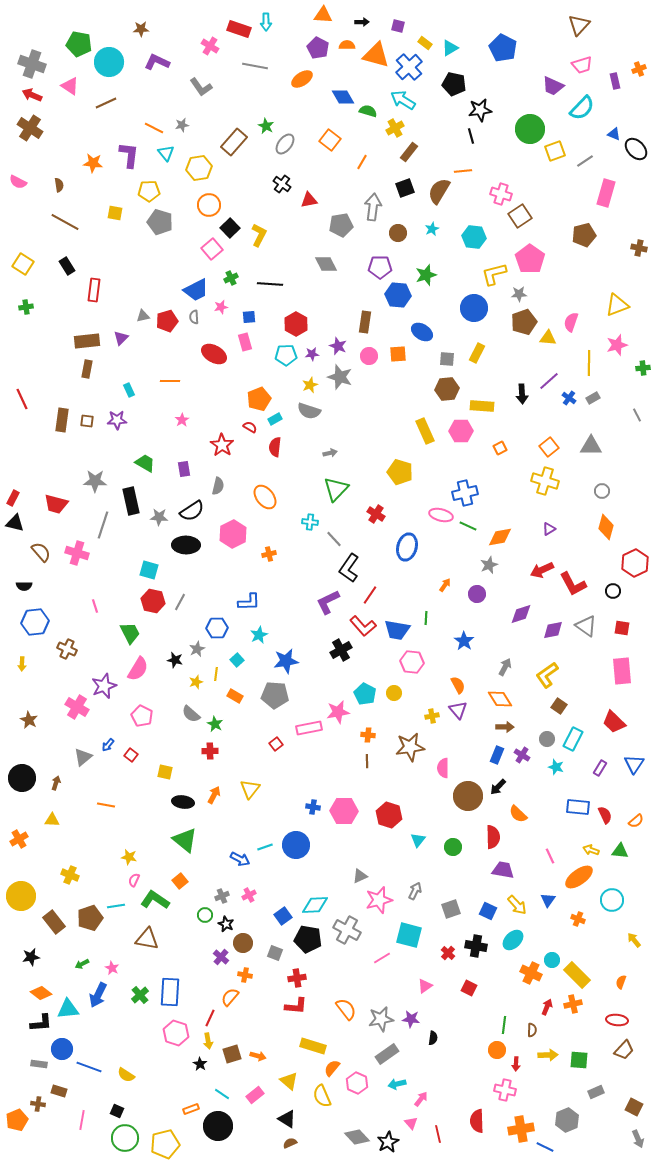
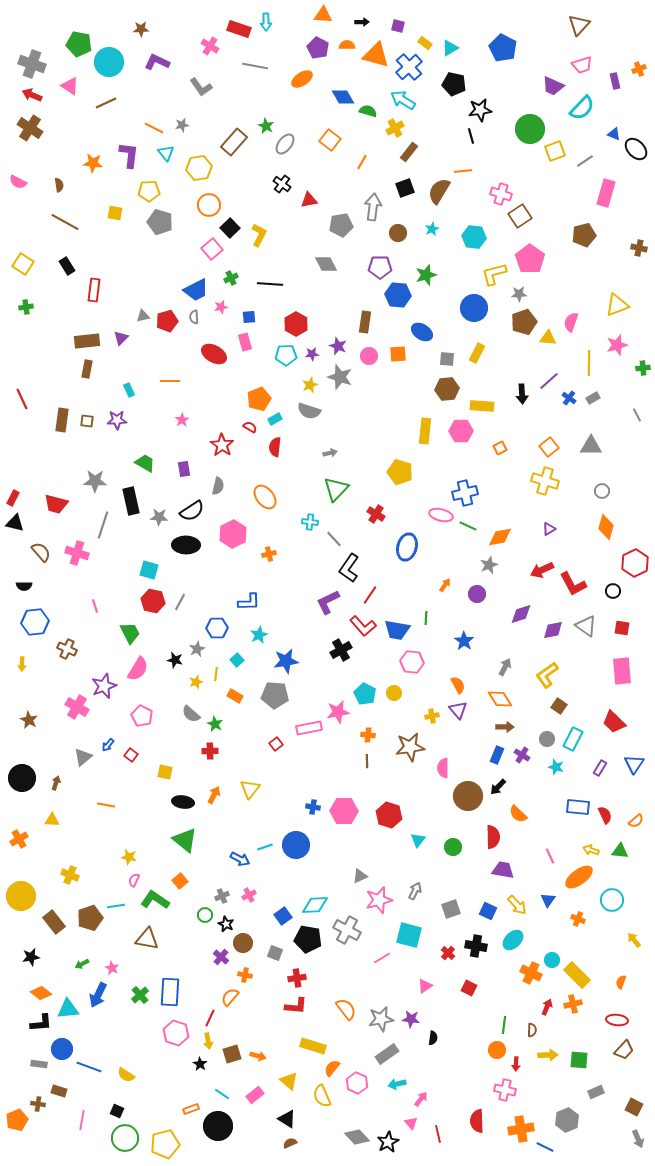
yellow rectangle at (425, 431): rotated 30 degrees clockwise
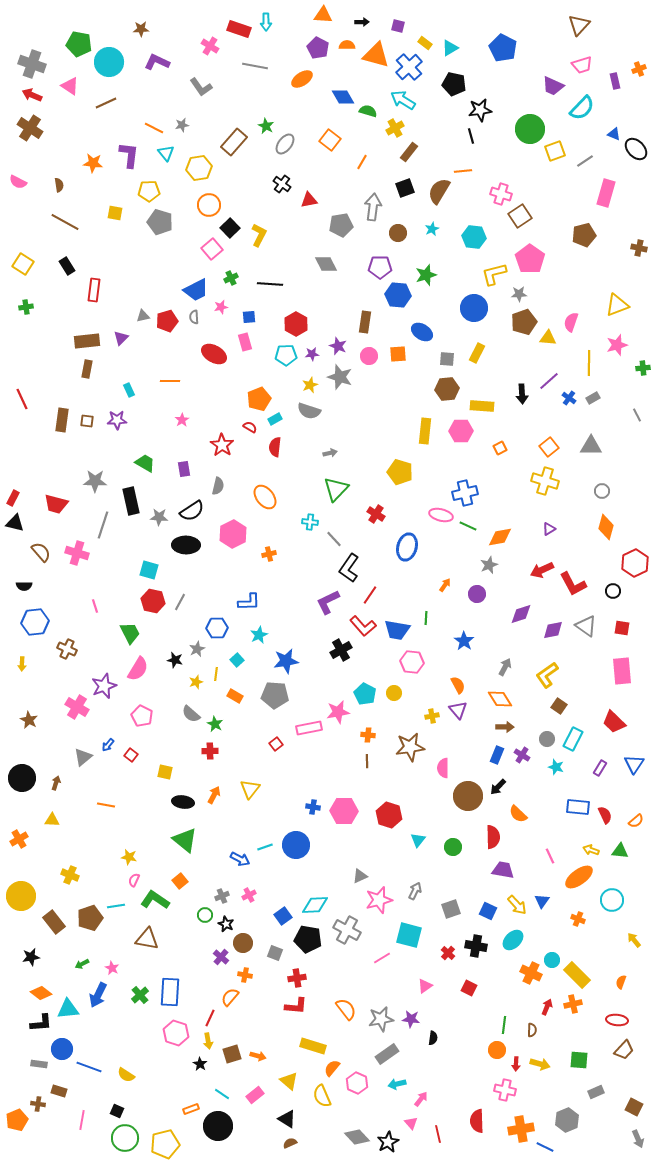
blue triangle at (548, 900): moved 6 px left, 1 px down
yellow arrow at (548, 1055): moved 8 px left, 9 px down; rotated 18 degrees clockwise
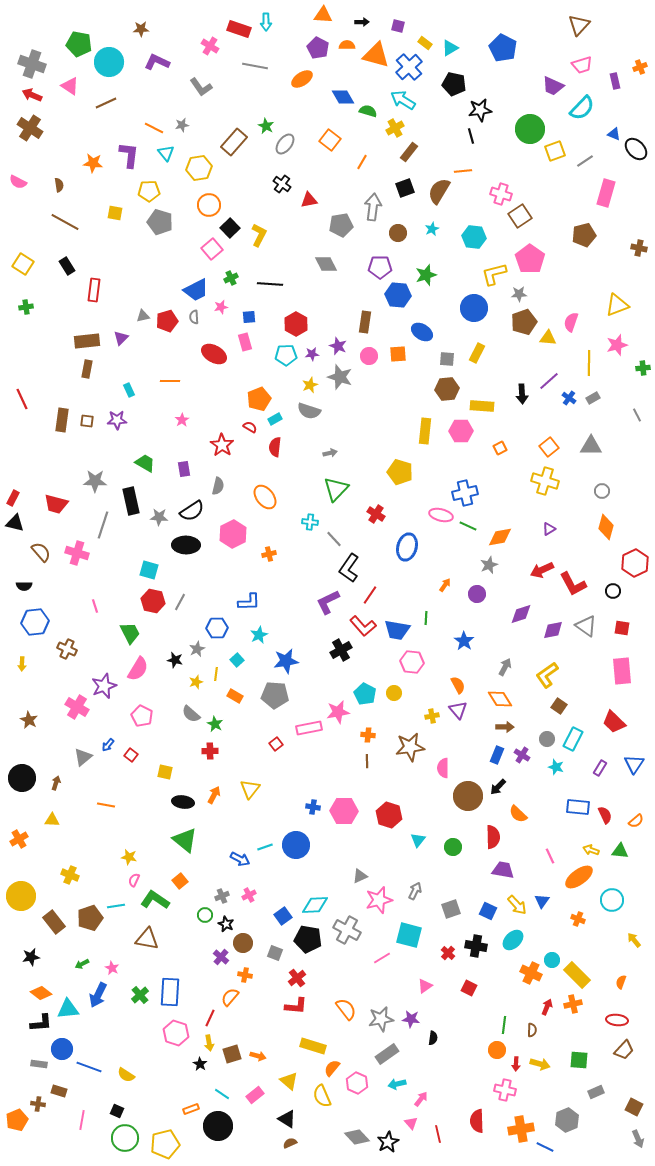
orange cross at (639, 69): moved 1 px right, 2 px up
red cross at (297, 978): rotated 30 degrees counterclockwise
yellow arrow at (208, 1041): moved 1 px right, 2 px down
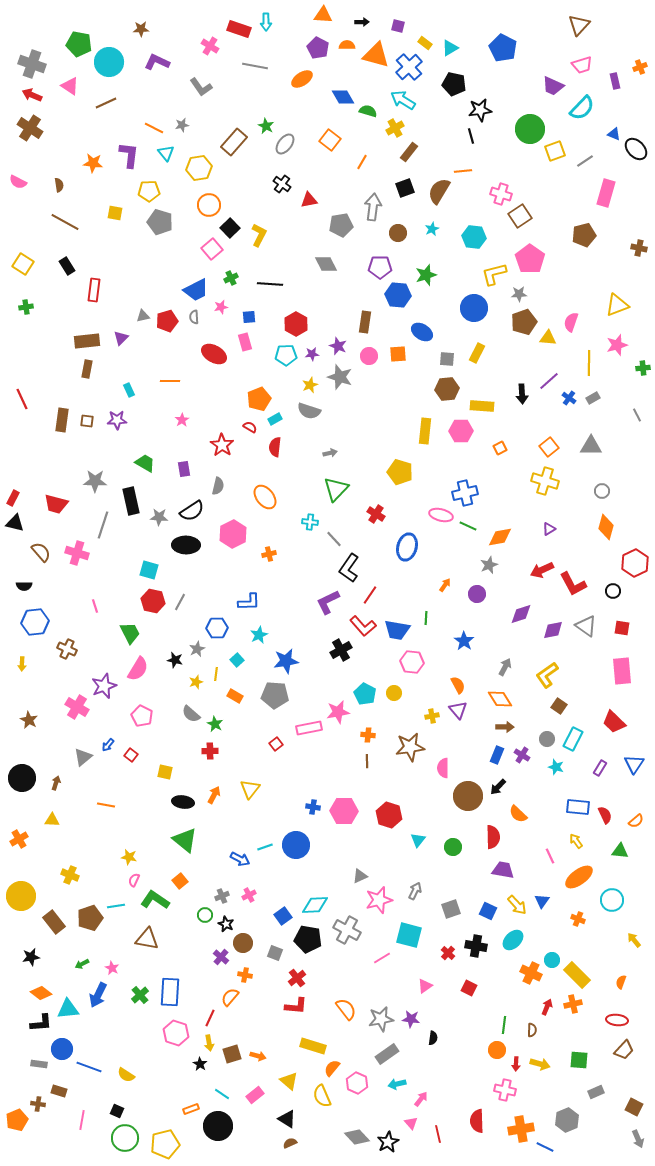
yellow arrow at (591, 850): moved 15 px left, 9 px up; rotated 35 degrees clockwise
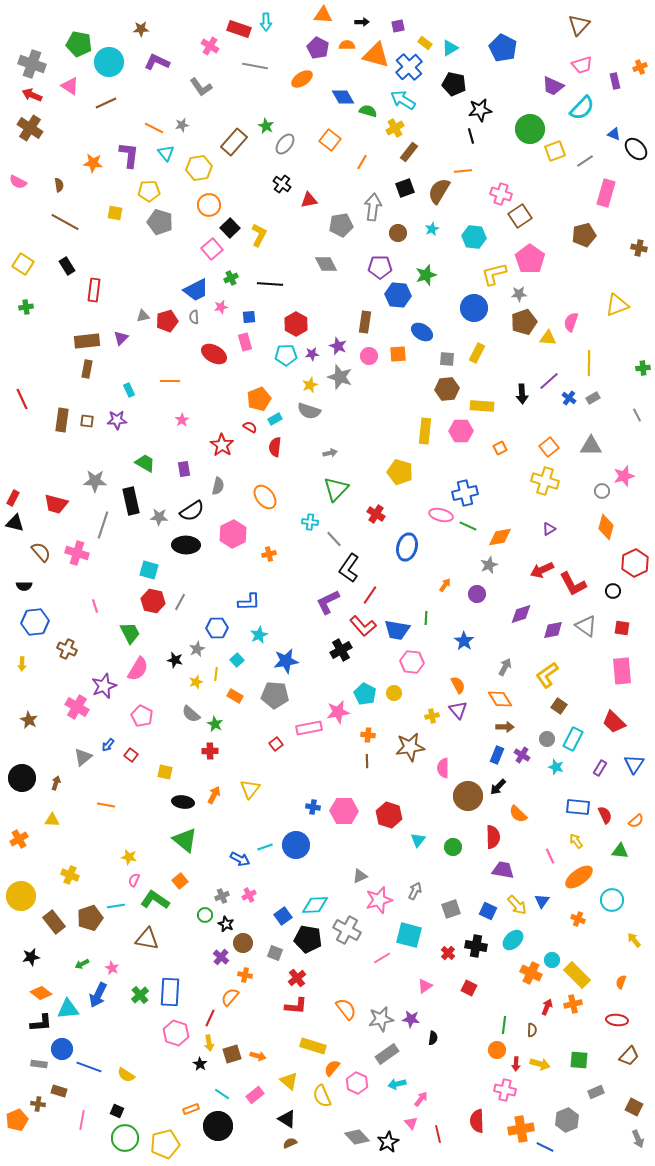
purple square at (398, 26): rotated 24 degrees counterclockwise
pink star at (617, 345): moved 7 px right, 131 px down
brown trapezoid at (624, 1050): moved 5 px right, 6 px down
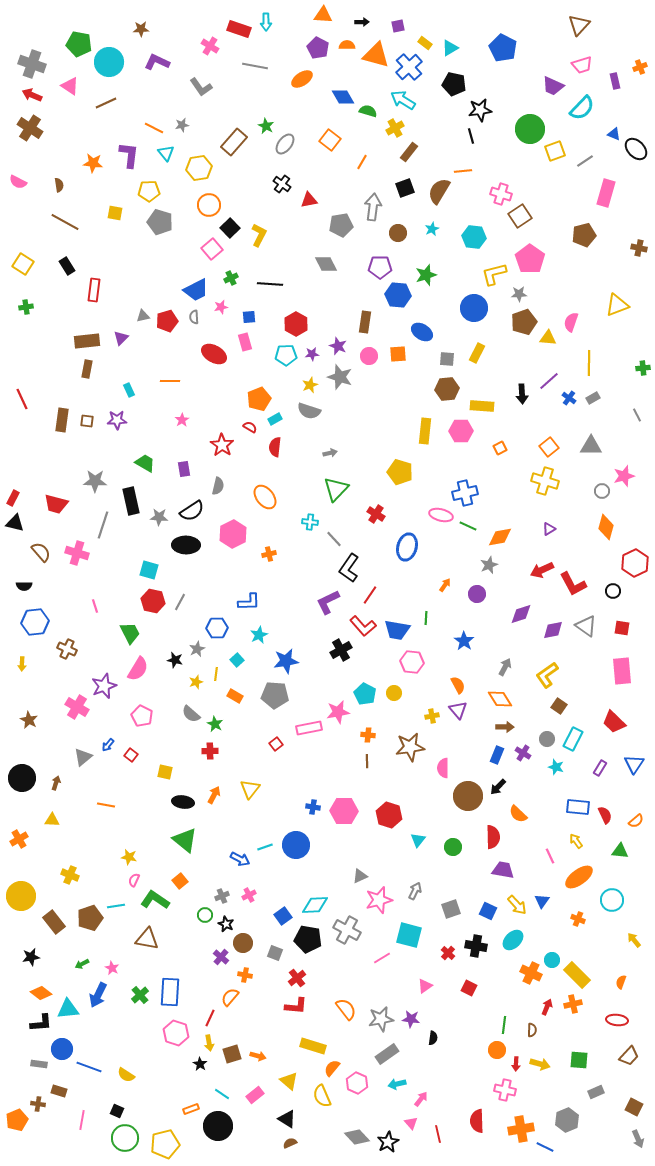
purple cross at (522, 755): moved 1 px right, 2 px up
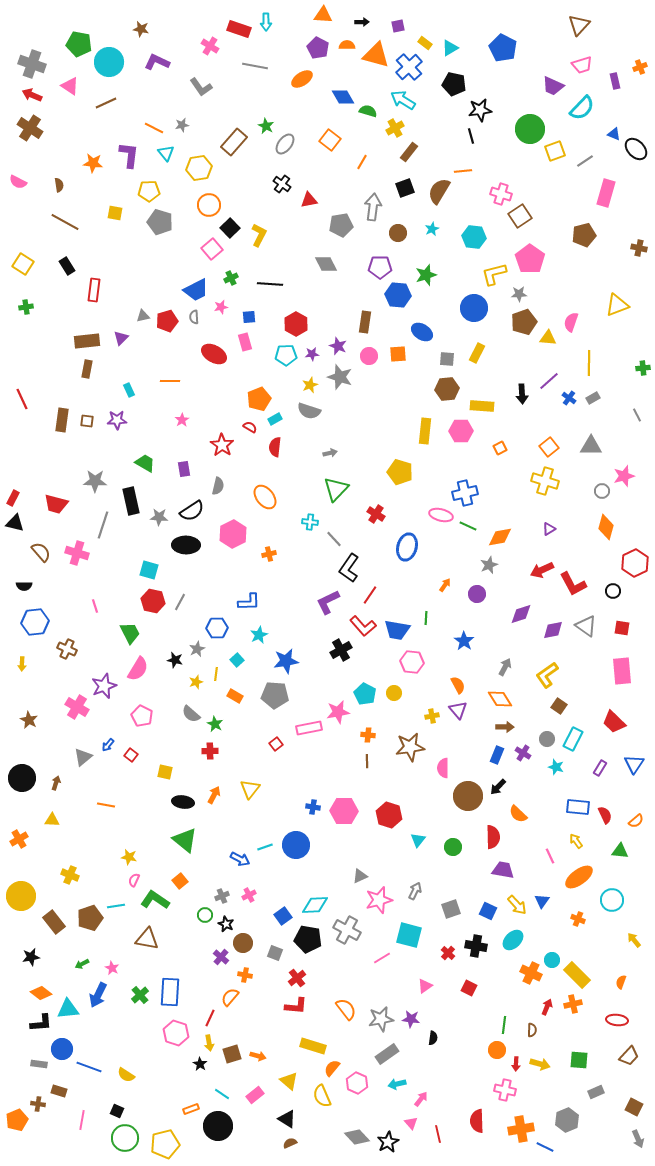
brown star at (141, 29): rotated 14 degrees clockwise
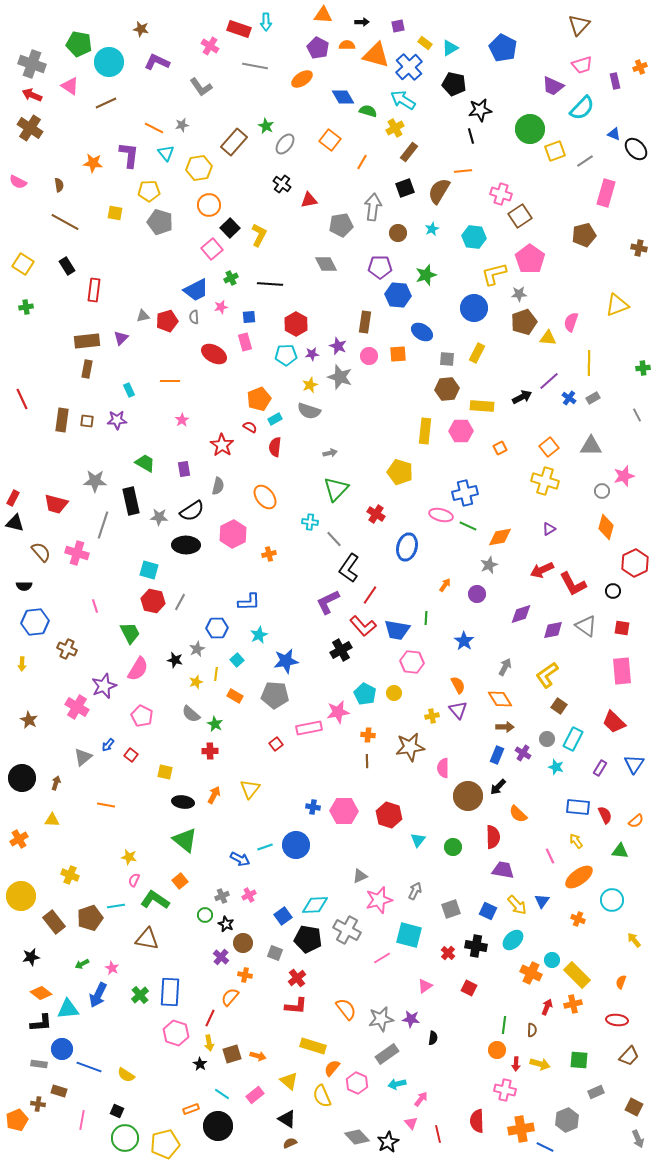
black arrow at (522, 394): moved 3 px down; rotated 114 degrees counterclockwise
